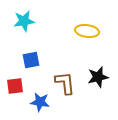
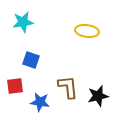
cyan star: moved 1 px left, 1 px down
blue square: rotated 30 degrees clockwise
black star: moved 19 px down
brown L-shape: moved 3 px right, 4 px down
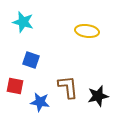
cyan star: rotated 25 degrees clockwise
red square: rotated 18 degrees clockwise
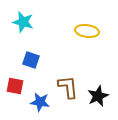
black star: rotated 10 degrees counterclockwise
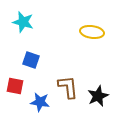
yellow ellipse: moved 5 px right, 1 px down
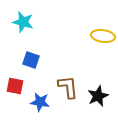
yellow ellipse: moved 11 px right, 4 px down
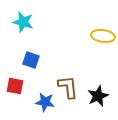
blue star: moved 5 px right
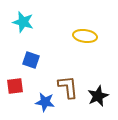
yellow ellipse: moved 18 px left
red square: rotated 18 degrees counterclockwise
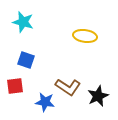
blue square: moved 5 px left
brown L-shape: rotated 130 degrees clockwise
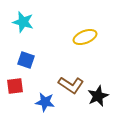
yellow ellipse: moved 1 px down; rotated 30 degrees counterclockwise
brown L-shape: moved 3 px right, 2 px up
